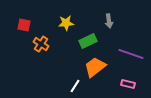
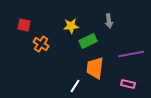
yellow star: moved 5 px right, 3 px down
purple line: rotated 30 degrees counterclockwise
orange trapezoid: moved 1 px down; rotated 45 degrees counterclockwise
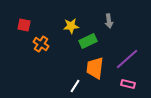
purple line: moved 4 px left, 5 px down; rotated 30 degrees counterclockwise
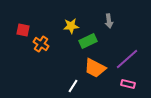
red square: moved 1 px left, 5 px down
orange trapezoid: rotated 70 degrees counterclockwise
white line: moved 2 px left
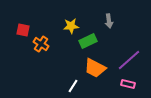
purple line: moved 2 px right, 1 px down
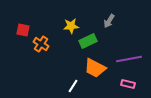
gray arrow: rotated 40 degrees clockwise
purple line: moved 1 px up; rotated 30 degrees clockwise
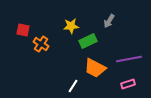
pink rectangle: rotated 32 degrees counterclockwise
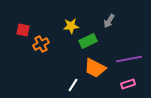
orange cross: rotated 28 degrees clockwise
white line: moved 1 px up
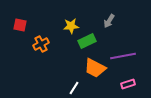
red square: moved 3 px left, 5 px up
green rectangle: moved 1 px left
purple line: moved 6 px left, 3 px up
white line: moved 1 px right, 3 px down
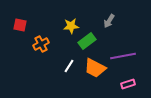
green rectangle: rotated 12 degrees counterclockwise
white line: moved 5 px left, 22 px up
